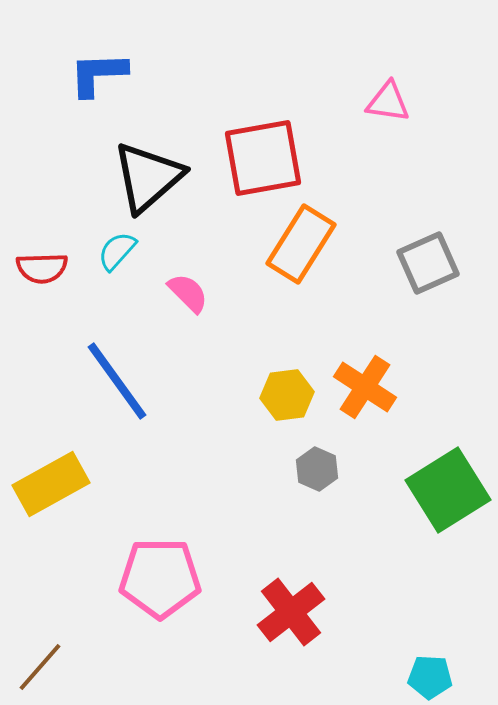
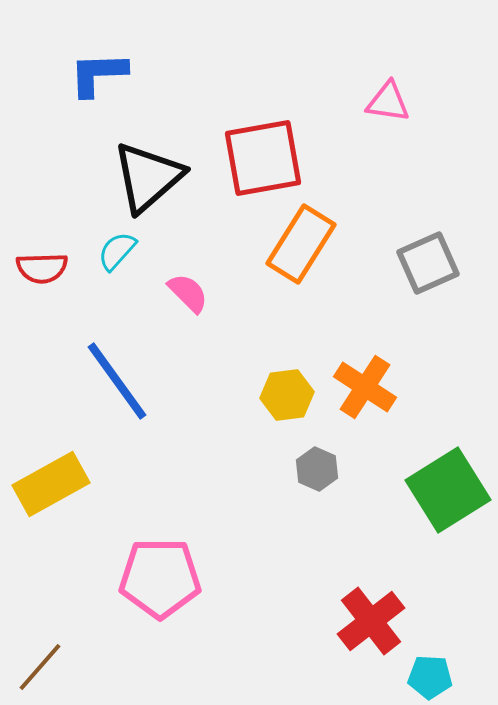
red cross: moved 80 px right, 9 px down
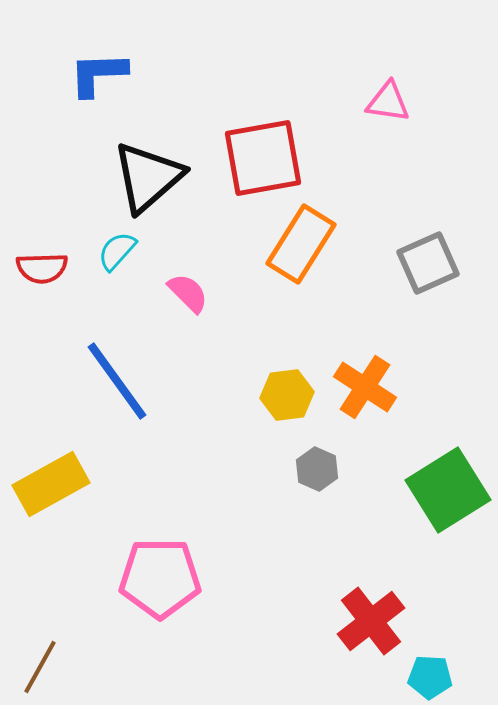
brown line: rotated 12 degrees counterclockwise
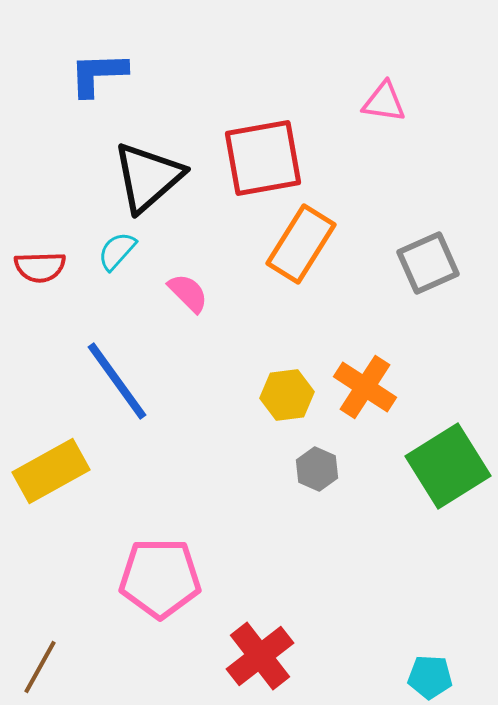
pink triangle: moved 4 px left
red semicircle: moved 2 px left, 1 px up
yellow rectangle: moved 13 px up
green square: moved 24 px up
red cross: moved 111 px left, 35 px down
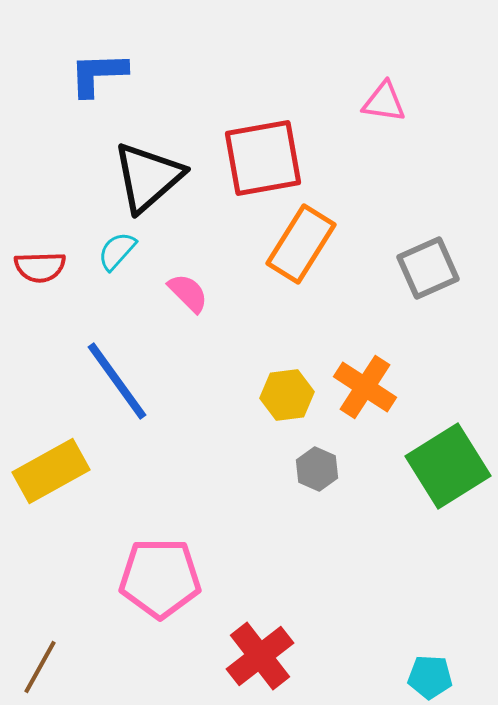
gray square: moved 5 px down
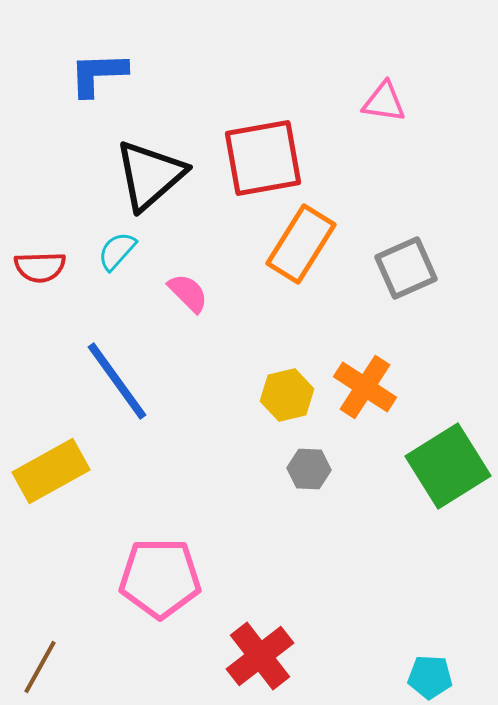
black triangle: moved 2 px right, 2 px up
gray square: moved 22 px left
yellow hexagon: rotated 6 degrees counterclockwise
gray hexagon: moved 8 px left; rotated 21 degrees counterclockwise
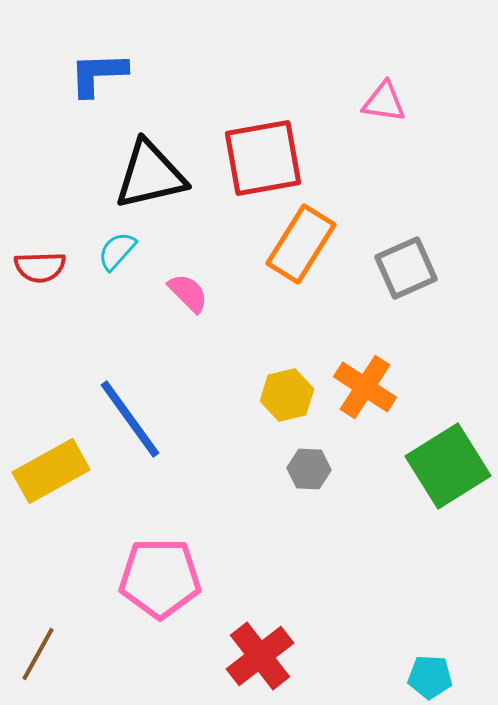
black triangle: rotated 28 degrees clockwise
blue line: moved 13 px right, 38 px down
brown line: moved 2 px left, 13 px up
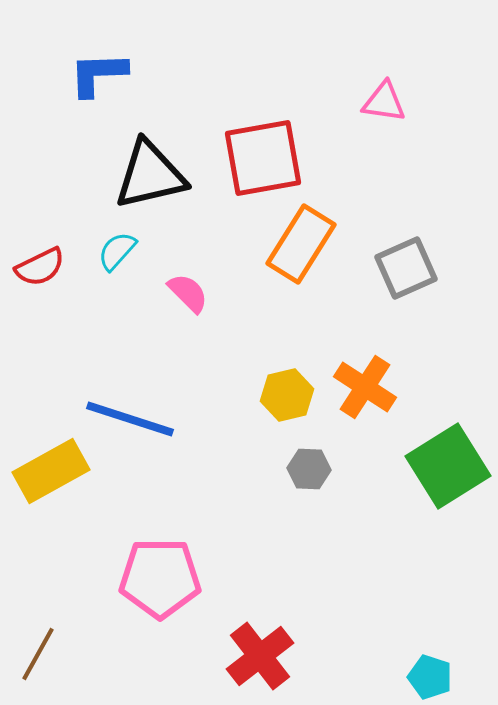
red semicircle: rotated 24 degrees counterclockwise
blue line: rotated 36 degrees counterclockwise
cyan pentagon: rotated 15 degrees clockwise
